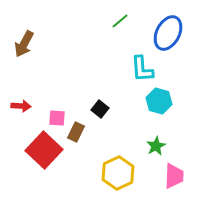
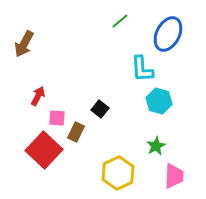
blue ellipse: moved 1 px down
red arrow: moved 17 px right, 10 px up; rotated 66 degrees counterclockwise
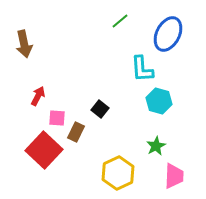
brown arrow: rotated 40 degrees counterclockwise
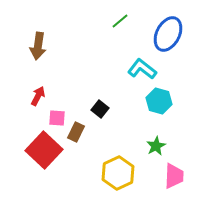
brown arrow: moved 14 px right, 2 px down; rotated 20 degrees clockwise
cyan L-shape: rotated 132 degrees clockwise
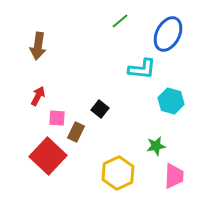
cyan L-shape: rotated 148 degrees clockwise
cyan hexagon: moved 12 px right
green star: rotated 18 degrees clockwise
red square: moved 4 px right, 6 px down
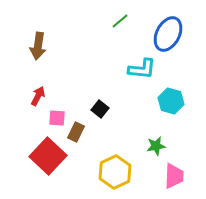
yellow hexagon: moved 3 px left, 1 px up
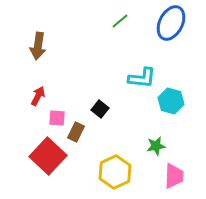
blue ellipse: moved 3 px right, 11 px up
cyan L-shape: moved 9 px down
